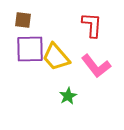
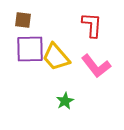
green star: moved 3 px left, 5 px down
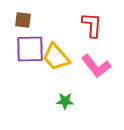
green star: rotated 30 degrees clockwise
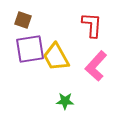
brown square: rotated 12 degrees clockwise
purple square: rotated 8 degrees counterclockwise
yellow trapezoid: rotated 12 degrees clockwise
pink L-shape: rotated 80 degrees clockwise
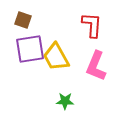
pink L-shape: rotated 20 degrees counterclockwise
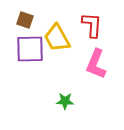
brown square: moved 2 px right
purple square: rotated 8 degrees clockwise
yellow trapezoid: moved 1 px right, 19 px up
pink L-shape: moved 2 px up
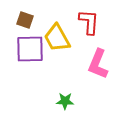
red L-shape: moved 3 px left, 3 px up
pink L-shape: moved 2 px right
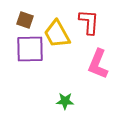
yellow trapezoid: moved 4 px up
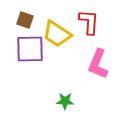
yellow trapezoid: rotated 28 degrees counterclockwise
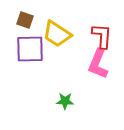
red L-shape: moved 13 px right, 14 px down
